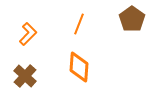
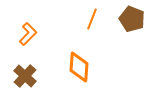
brown pentagon: rotated 15 degrees counterclockwise
orange line: moved 13 px right, 5 px up
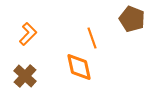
orange line: moved 19 px down; rotated 40 degrees counterclockwise
orange diamond: rotated 16 degrees counterclockwise
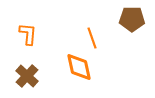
brown pentagon: rotated 20 degrees counterclockwise
orange L-shape: rotated 40 degrees counterclockwise
brown cross: moved 2 px right
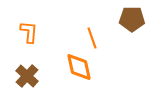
orange L-shape: moved 1 px right, 2 px up
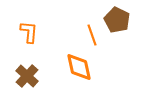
brown pentagon: moved 15 px left, 1 px down; rotated 25 degrees clockwise
orange line: moved 3 px up
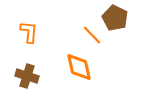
brown pentagon: moved 2 px left, 2 px up
orange line: rotated 25 degrees counterclockwise
brown cross: rotated 25 degrees counterclockwise
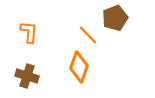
brown pentagon: rotated 25 degrees clockwise
orange line: moved 4 px left
orange diamond: rotated 32 degrees clockwise
